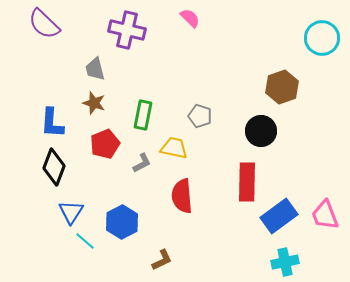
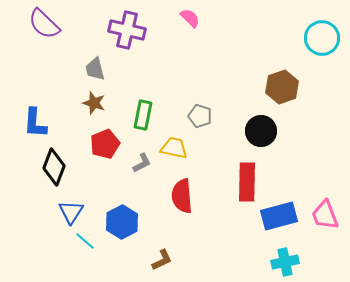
blue L-shape: moved 17 px left
blue rectangle: rotated 21 degrees clockwise
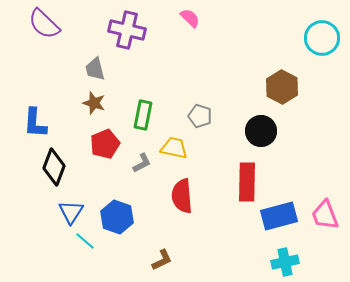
brown hexagon: rotated 12 degrees counterclockwise
blue hexagon: moved 5 px left, 5 px up; rotated 12 degrees counterclockwise
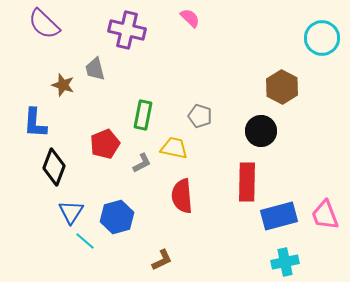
brown star: moved 31 px left, 18 px up
blue hexagon: rotated 24 degrees clockwise
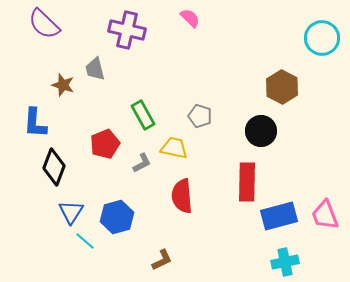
green rectangle: rotated 40 degrees counterclockwise
